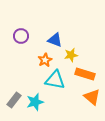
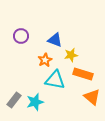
orange rectangle: moved 2 px left
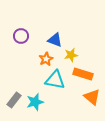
orange star: moved 1 px right, 1 px up
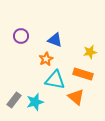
yellow star: moved 19 px right, 3 px up
orange triangle: moved 16 px left
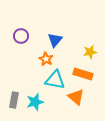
blue triangle: rotated 49 degrees clockwise
orange star: rotated 16 degrees counterclockwise
gray rectangle: rotated 28 degrees counterclockwise
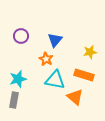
orange rectangle: moved 1 px right, 1 px down
orange triangle: moved 1 px left
cyan star: moved 17 px left, 23 px up
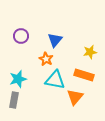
orange triangle: rotated 30 degrees clockwise
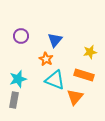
cyan triangle: rotated 10 degrees clockwise
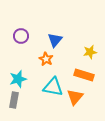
cyan triangle: moved 2 px left, 7 px down; rotated 10 degrees counterclockwise
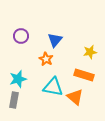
orange triangle: rotated 30 degrees counterclockwise
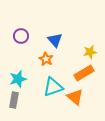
blue triangle: rotated 21 degrees counterclockwise
orange rectangle: moved 2 px up; rotated 48 degrees counterclockwise
cyan triangle: rotated 30 degrees counterclockwise
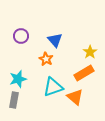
yellow star: rotated 24 degrees counterclockwise
